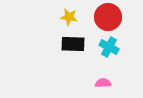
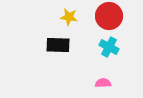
red circle: moved 1 px right, 1 px up
black rectangle: moved 15 px left, 1 px down
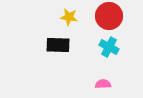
pink semicircle: moved 1 px down
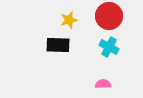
yellow star: moved 3 px down; rotated 24 degrees counterclockwise
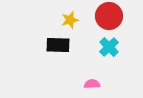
yellow star: moved 1 px right
cyan cross: rotated 18 degrees clockwise
pink semicircle: moved 11 px left
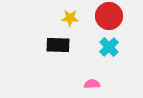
yellow star: moved 2 px up; rotated 18 degrees clockwise
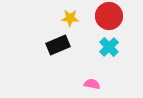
black rectangle: rotated 25 degrees counterclockwise
pink semicircle: rotated 14 degrees clockwise
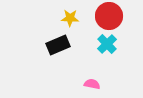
cyan cross: moved 2 px left, 3 px up
